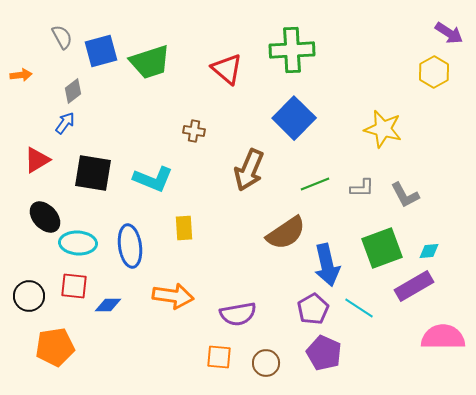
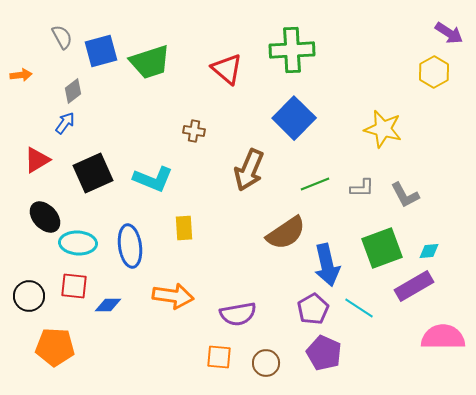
black square at (93, 173): rotated 33 degrees counterclockwise
orange pentagon at (55, 347): rotated 12 degrees clockwise
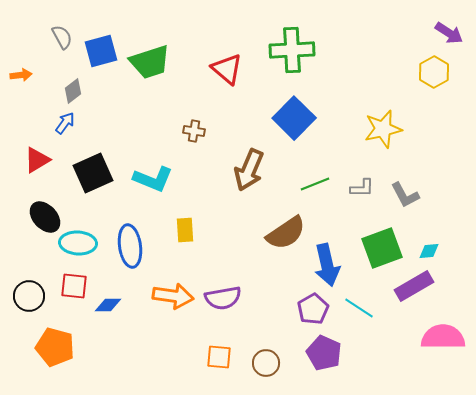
yellow star at (383, 129): rotated 27 degrees counterclockwise
yellow rectangle at (184, 228): moved 1 px right, 2 px down
purple semicircle at (238, 314): moved 15 px left, 16 px up
orange pentagon at (55, 347): rotated 12 degrees clockwise
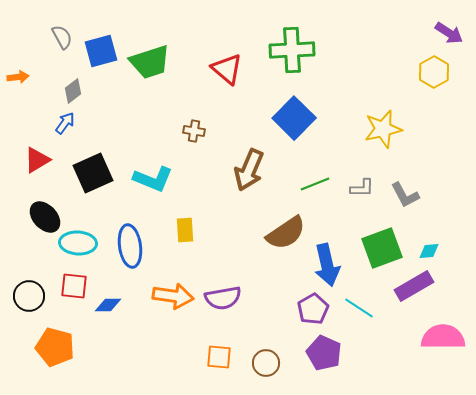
orange arrow at (21, 75): moved 3 px left, 2 px down
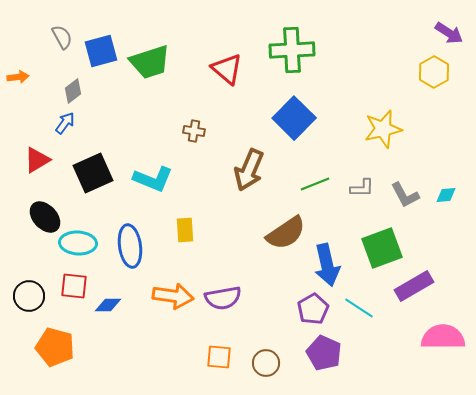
cyan diamond at (429, 251): moved 17 px right, 56 px up
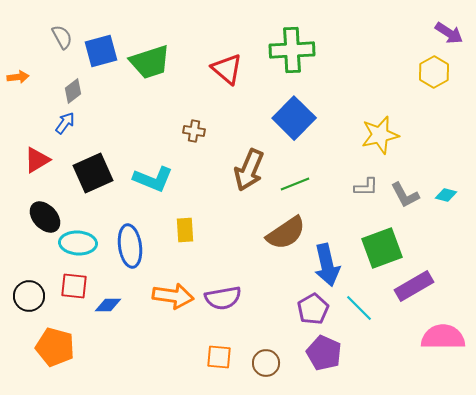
yellow star at (383, 129): moved 3 px left, 6 px down
green line at (315, 184): moved 20 px left
gray L-shape at (362, 188): moved 4 px right, 1 px up
cyan diamond at (446, 195): rotated 20 degrees clockwise
cyan line at (359, 308): rotated 12 degrees clockwise
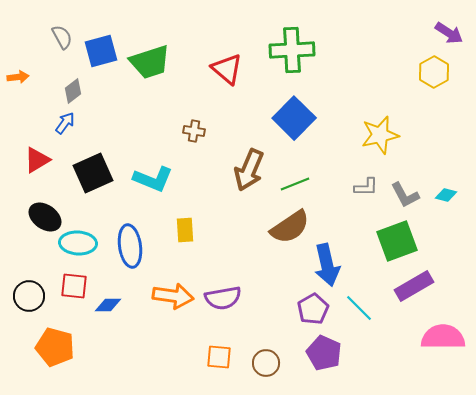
black ellipse at (45, 217): rotated 12 degrees counterclockwise
brown semicircle at (286, 233): moved 4 px right, 6 px up
green square at (382, 248): moved 15 px right, 7 px up
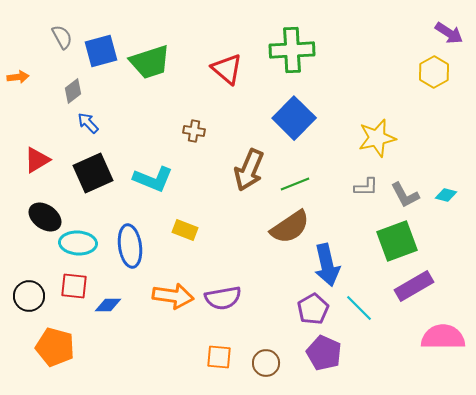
blue arrow at (65, 123): moved 23 px right; rotated 80 degrees counterclockwise
yellow star at (380, 135): moved 3 px left, 3 px down
yellow rectangle at (185, 230): rotated 65 degrees counterclockwise
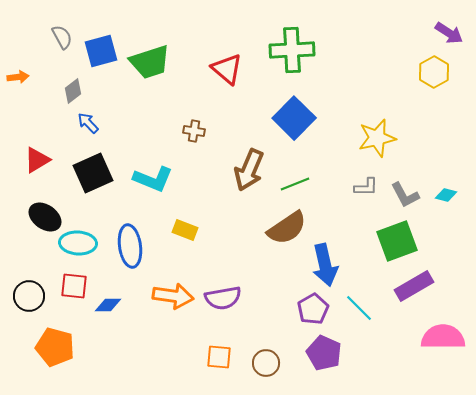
brown semicircle at (290, 227): moved 3 px left, 1 px down
blue arrow at (327, 265): moved 2 px left
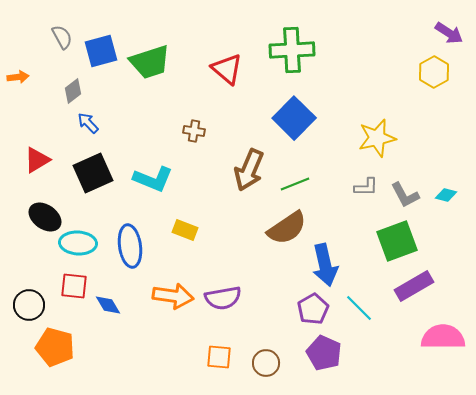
black circle at (29, 296): moved 9 px down
blue diamond at (108, 305): rotated 60 degrees clockwise
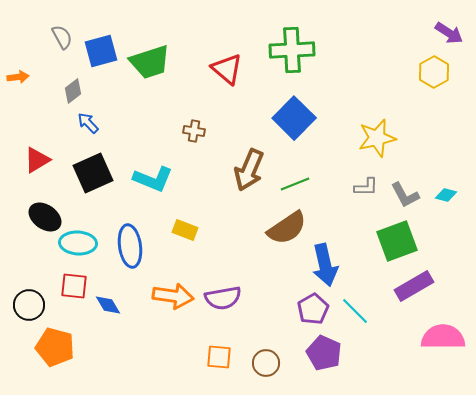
cyan line at (359, 308): moved 4 px left, 3 px down
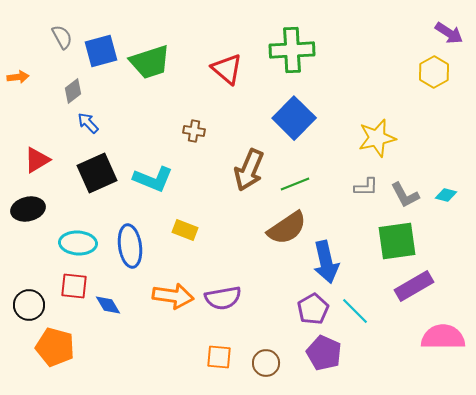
black square at (93, 173): moved 4 px right
black ellipse at (45, 217): moved 17 px left, 8 px up; rotated 48 degrees counterclockwise
green square at (397, 241): rotated 12 degrees clockwise
blue arrow at (325, 265): moved 1 px right, 3 px up
